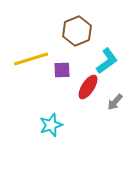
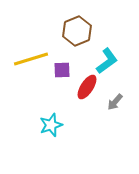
red ellipse: moved 1 px left
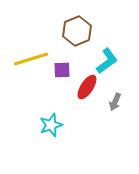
gray arrow: rotated 18 degrees counterclockwise
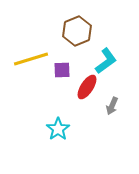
cyan L-shape: moved 1 px left
gray arrow: moved 3 px left, 4 px down
cyan star: moved 7 px right, 4 px down; rotated 15 degrees counterclockwise
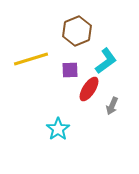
purple square: moved 8 px right
red ellipse: moved 2 px right, 2 px down
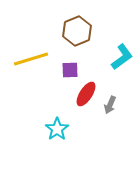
cyan L-shape: moved 16 px right, 4 px up
red ellipse: moved 3 px left, 5 px down
gray arrow: moved 2 px left, 1 px up
cyan star: moved 1 px left
